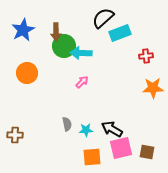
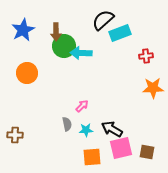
black semicircle: moved 2 px down
pink arrow: moved 24 px down
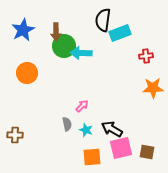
black semicircle: rotated 40 degrees counterclockwise
cyan star: rotated 24 degrees clockwise
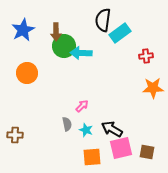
cyan rectangle: rotated 15 degrees counterclockwise
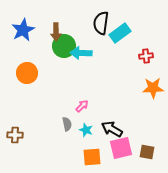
black semicircle: moved 2 px left, 3 px down
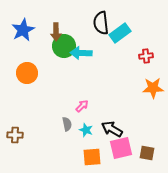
black semicircle: rotated 15 degrees counterclockwise
brown square: moved 1 px down
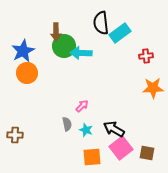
blue star: moved 21 px down
black arrow: moved 2 px right
pink square: rotated 25 degrees counterclockwise
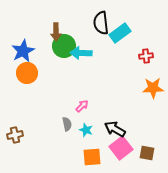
black arrow: moved 1 px right
brown cross: rotated 14 degrees counterclockwise
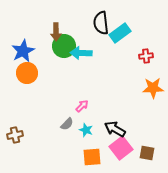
gray semicircle: rotated 56 degrees clockwise
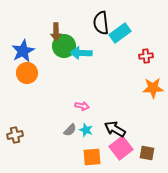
pink arrow: rotated 56 degrees clockwise
gray semicircle: moved 3 px right, 6 px down
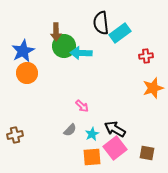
orange star: rotated 15 degrees counterclockwise
pink arrow: rotated 32 degrees clockwise
cyan star: moved 6 px right, 4 px down; rotated 24 degrees clockwise
pink square: moved 6 px left
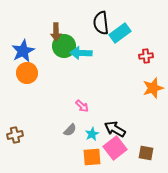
brown square: moved 1 px left
